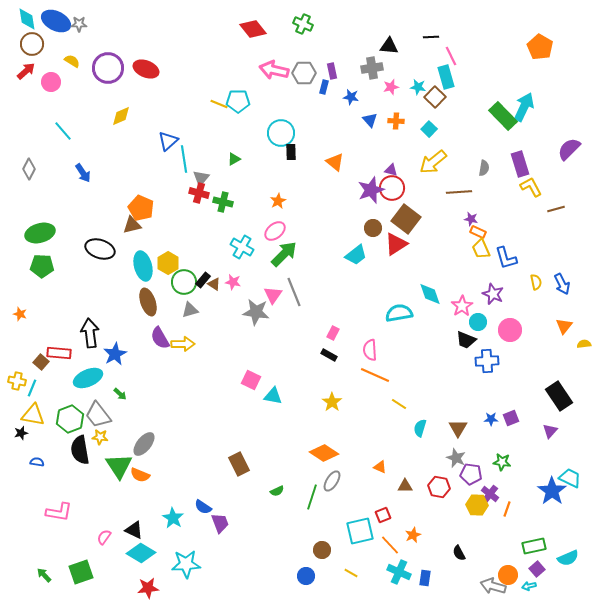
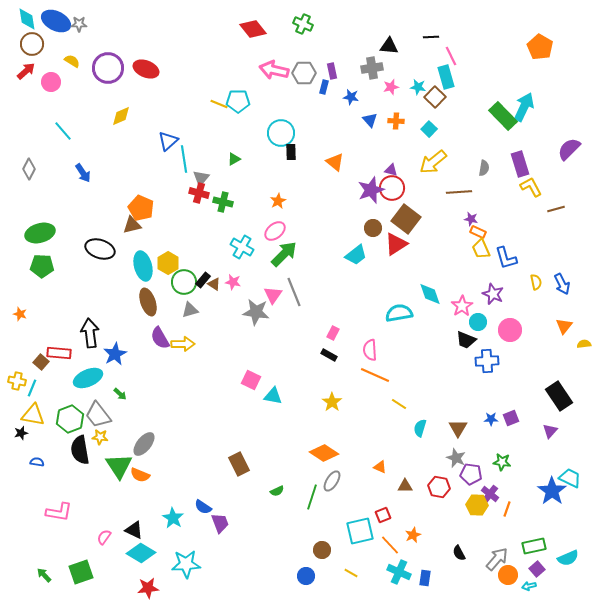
gray arrow at (493, 586): moved 4 px right, 27 px up; rotated 115 degrees clockwise
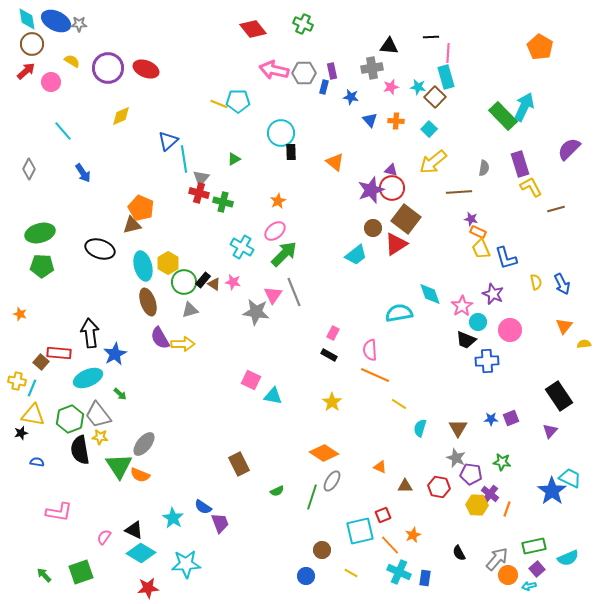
pink line at (451, 56): moved 3 px left, 3 px up; rotated 30 degrees clockwise
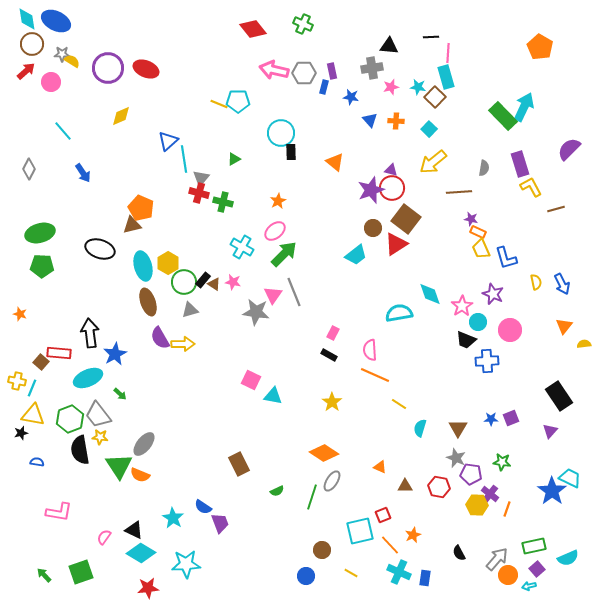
gray star at (79, 24): moved 17 px left, 30 px down
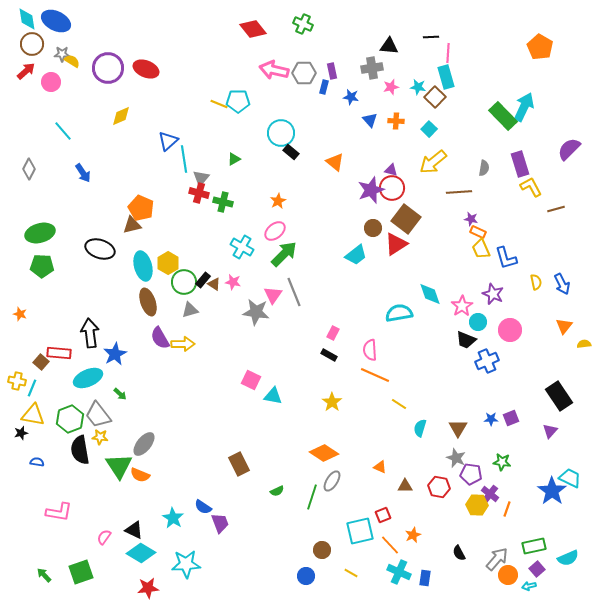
black rectangle at (291, 152): rotated 49 degrees counterclockwise
blue cross at (487, 361): rotated 20 degrees counterclockwise
